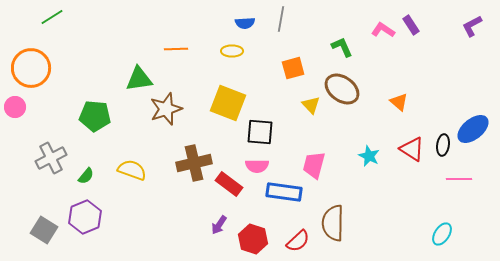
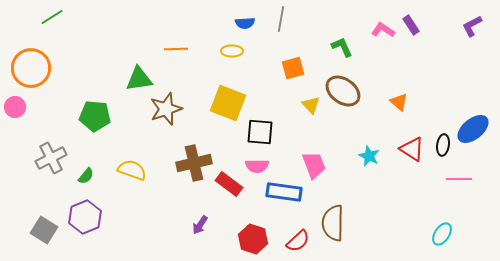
brown ellipse: moved 1 px right, 2 px down
pink trapezoid: rotated 144 degrees clockwise
purple arrow: moved 19 px left
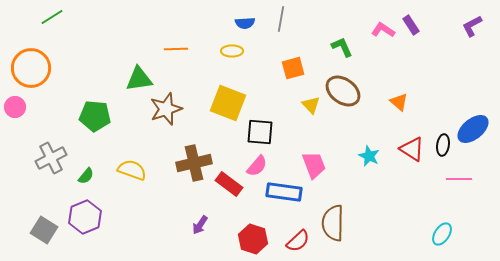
pink semicircle: rotated 50 degrees counterclockwise
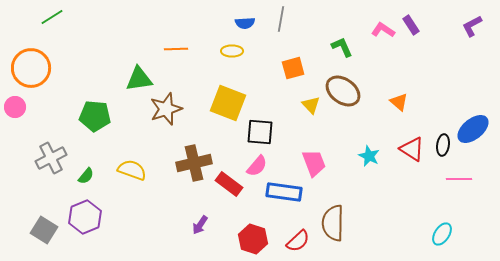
pink trapezoid: moved 2 px up
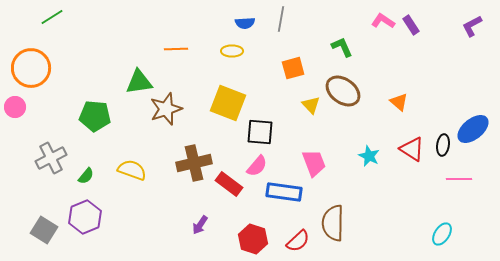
pink L-shape: moved 9 px up
green triangle: moved 3 px down
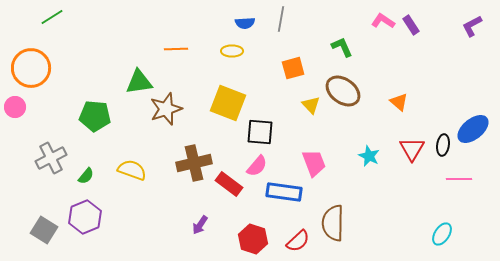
red triangle: rotated 28 degrees clockwise
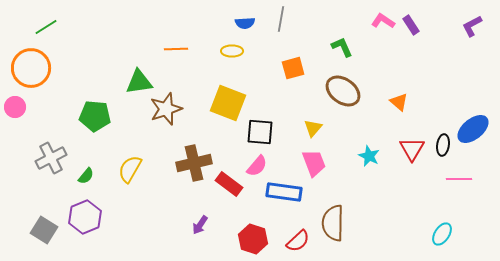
green line: moved 6 px left, 10 px down
yellow triangle: moved 2 px right, 23 px down; rotated 24 degrees clockwise
yellow semicircle: moved 2 px left, 1 px up; rotated 80 degrees counterclockwise
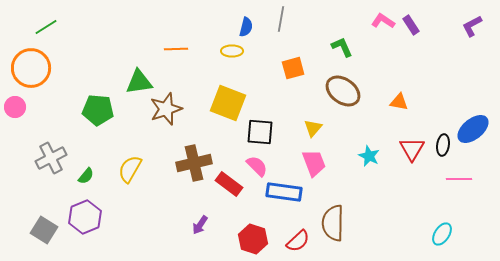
blue semicircle: moved 1 px right, 4 px down; rotated 72 degrees counterclockwise
orange triangle: rotated 30 degrees counterclockwise
green pentagon: moved 3 px right, 6 px up
pink semicircle: rotated 85 degrees counterclockwise
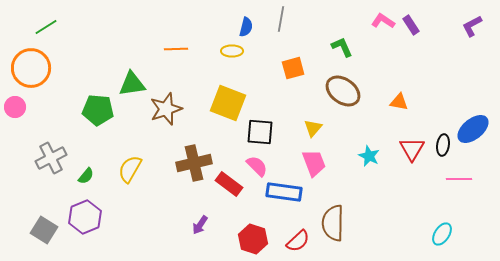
green triangle: moved 7 px left, 2 px down
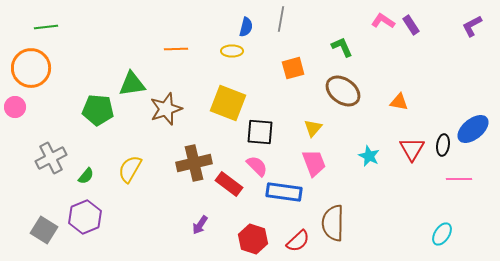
green line: rotated 25 degrees clockwise
